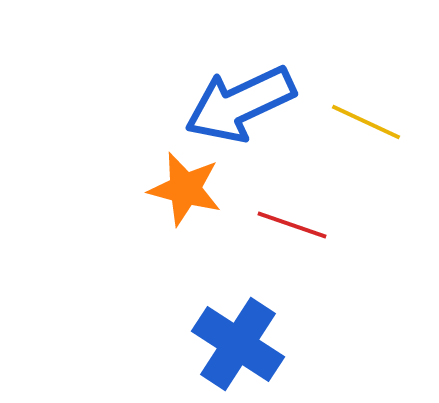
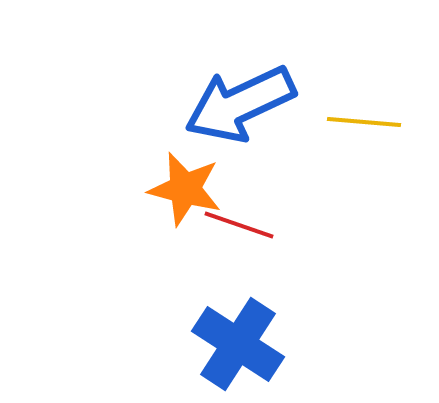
yellow line: moved 2 px left; rotated 20 degrees counterclockwise
red line: moved 53 px left
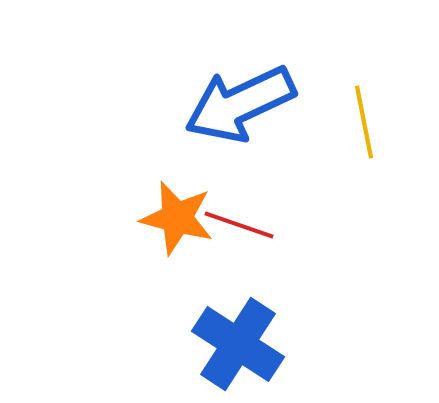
yellow line: rotated 74 degrees clockwise
orange star: moved 8 px left, 29 px down
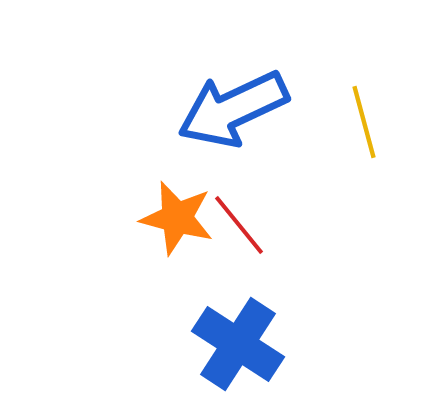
blue arrow: moved 7 px left, 5 px down
yellow line: rotated 4 degrees counterclockwise
red line: rotated 32 degrees clockwise
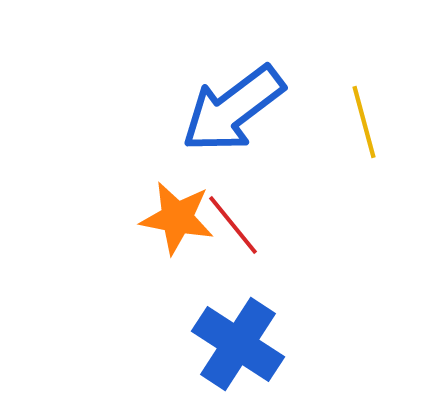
blue arrow: rotated 12 degrees counterclockwise
orange star: rotated 4 degrees counterclockwise
red line: moved 6 px left
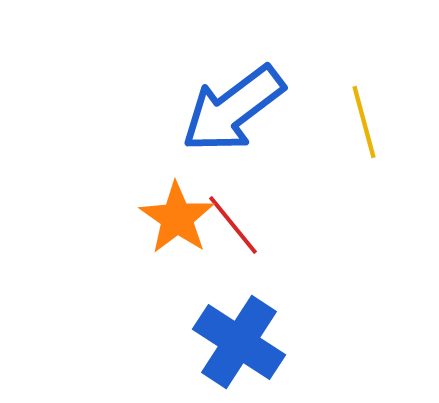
orange star: rotated 24 degrees clockwise
blue cross: moved 1 px right, 2 px up
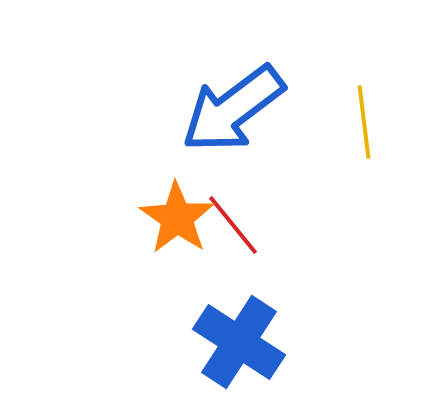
yellow line: rotated 8 degrees clockwise
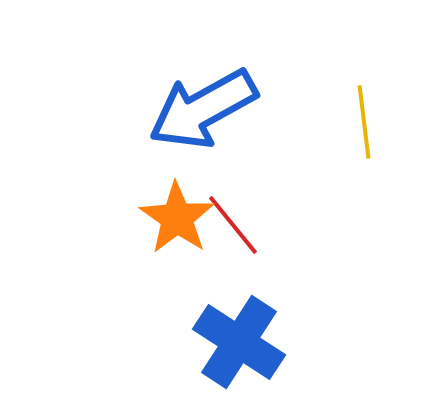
blue arrow: moved 30 px left; rotated 8 degrees clockwise
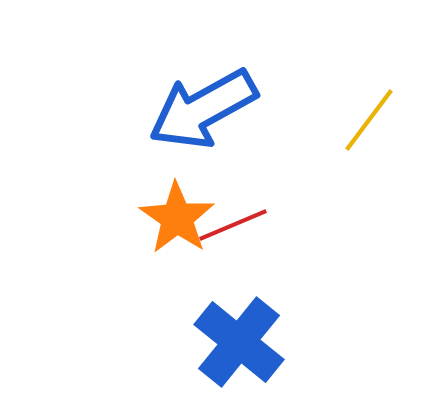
yellow line: moved 5 px right, 2 px up; rotated 44 degrees clockwise
red line: rotated 74 degrees counterclockwise
blue cross: rotated 6 degrees clockwise
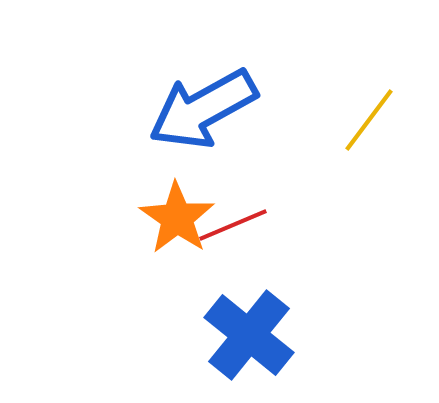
blue cross: moved 10 px right, 7 px up
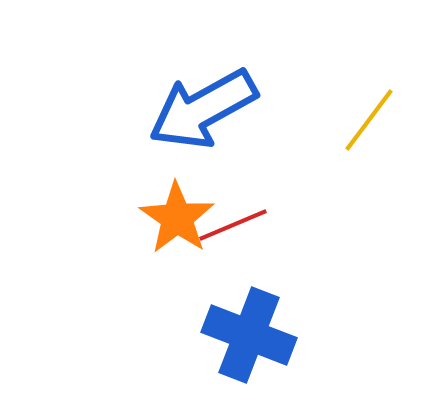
blue cross: rotated 18 degrees counterclockwise
